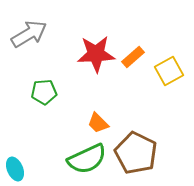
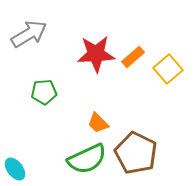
yellow square: moved 1 px left, 2 px up; rotated 12 degrees counterclockwise
cyan ellipse: rotated 15 degrees counterclockwise
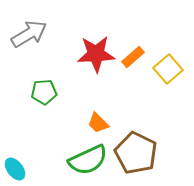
green semicircle: moved 1 px right, 1 px down
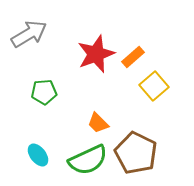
red star: rotated 18 degrees counterclockwise
yellow square: moved 14 px left, 17 px down
cyan ellipse: moved 23 px right, 14 px up
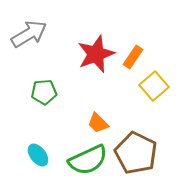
orange rectangle: rotated 15 degrees counterclockwise
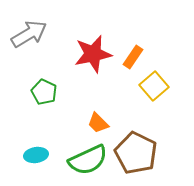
red star: moved 3 px left; rotated 9 degrees clockwise
green pentagon: rotated 30 degrees clockwise
cyan ellipse: moved 2 px left; rotated 60 degrees counterclockwise
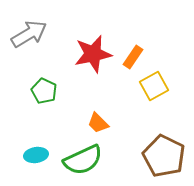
yellow square: rotated 12 degrees clockwise
green pentagon: moved 1 px up
brown pentagon: moved 28 px right, 3 px down
green semicircle: moved 5 px left
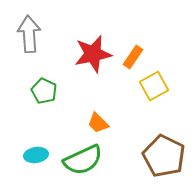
gray arrow: rotated 63 degrees counterclockwise
